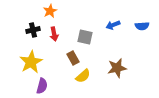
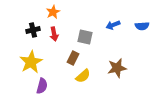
orange star: moved 3 px right, 1 px down
brown rectangle: rotated 56 degrees clockwise
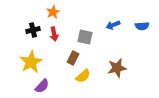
purple semicircle: rotated 28 degrees clockwise
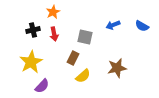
blue semicircle: rotated 32 degrees clockwise
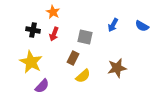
orange star: rotated 16 degrees counterclockwise
blue arrow: rotated 40 degrees counterclockwise
black cross: rotated 24 degrees clockwise
red arrow: rotated 32 degrees clockwise
yellow star: rotated 15 degrees counterclockwise
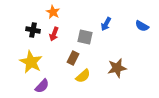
blue arrow: moved 7 px left, 1 px up
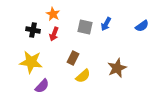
orange star: moved 2 px down
blue semicircle: rotated 64 degrees counterclockwise
gray square: moved 10 px up
yellow star: rotated 20 degrees counterclockwise
brown star: rotated 12 degrees counterclockwise
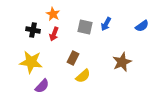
brown star: moved 5 px right, 6 px up
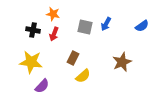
orange star: rotated 16 degrees counterclockwise
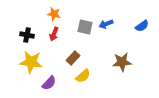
orange star: moved 1 px right
blue arrow: rotated 40 degrees clockwise
black cross: moved 6 px left, 5 px down
brown rectangle: rotated 16 degrees clockwise
brown star: rotated 18 degrees clockwise
purple semicircle: moved 7 px right, 3 px up
